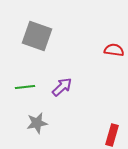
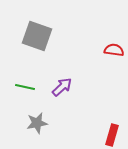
green line: rotated 18 degrees clockwise
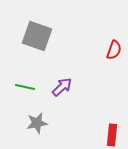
red semicircle: rotated 102 degrees clockwise
red rectangle: rotated 10 degrees counterclockwise
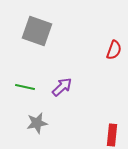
gray square: moved 5 px up
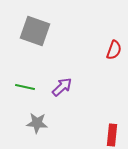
gray square: moved 2 px left
gray star: rotated 15 degrees clockwise
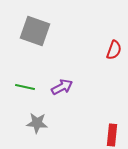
purple arrow: rotated 15 degrees clockwise
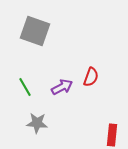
red semicircle: moved 23 px left, 27 px down
green line: rotated 48 degrees clockwise
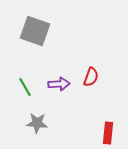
purple arrow: moved 3 px left, 3 px up; rotated 25 degrees clockwise
red rectangle: moved 4 px left, 2 px up
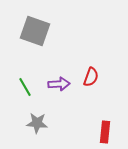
red rectangle: moved 3 px left, 1 px up
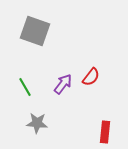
red semicircle: rotated 18 degrees clockwise
purple arrow: moved 4 px right; rotated 50 degrees counterclockwise
